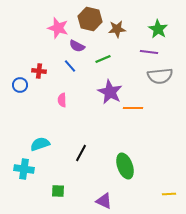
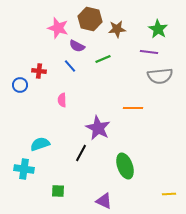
purple star: moved 12 px left, 36 px down
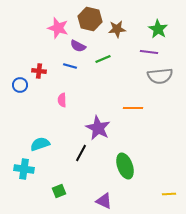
purple semicircle: moved 1 px right
blue line: rotated 32 degrees counterclockwise
green square: moved 1 px right; rotated 24 degrees counterclockwise
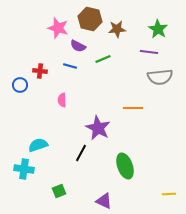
red cross: moved 1 px right
gray semicircle: moved 1 px down
cyan semicircle: moved 2 px left, 1 px down
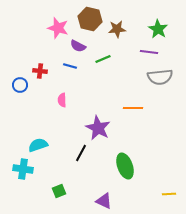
cyan cross: moved 1 px left
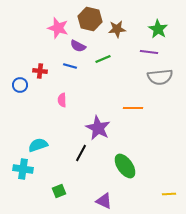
green ellipse: rotated 15 degrees counterclockwise
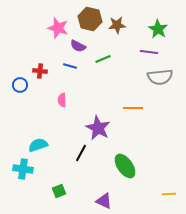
brown star: moved 4 px up
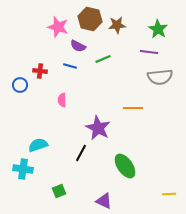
pink star: moved 1 px up
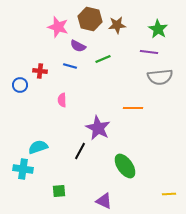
cyan semicircle: moved 2 px down
black line: moved 1 px left, 2 px up
green square: rotated 16 degrees clockwise
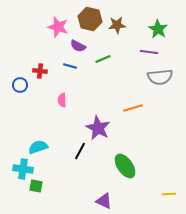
orange line: rotated 18 degrees counterclockwise
green square: moved 23 px left, 5 px up; rotated 16 degrees clockwise
